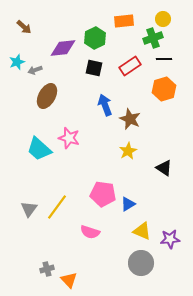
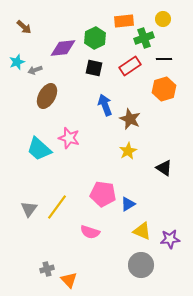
green cross: moved 9 px left
gray circle: moved 2 px down
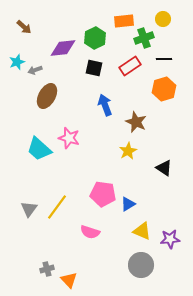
brown star: moved 6 px right, 3 px down
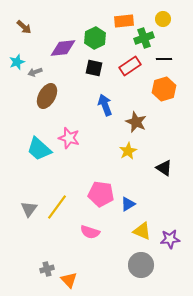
gray arrow: moved 2 px down
pink pentagon: moved 2 px left
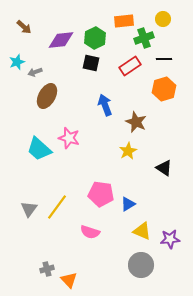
purple diamond: moved 2 px left, 8 px up
black square: moved 3 px left, 5 px up
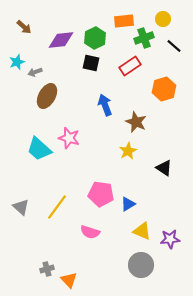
black line: moved 10 px right, 13 px up; rotated 42 degrees clockwise
gray triangle: moved 8 px left, 2 px up; rotated 24 degrees counterclockwise
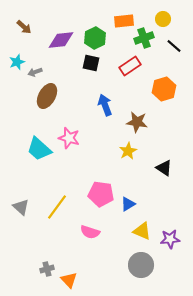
brown star: moved 1 px right; rotated 15 degrees counterclockwise
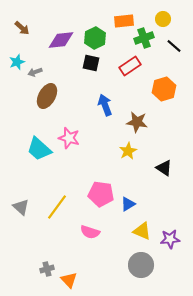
brown arrow: moved 2 px left, 1 px down
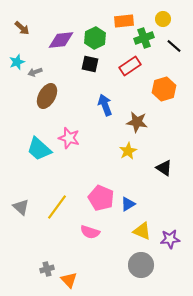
black square: moved 1 px left, 1 px down
pink pentagon: moved 4 px down; rotated 15 degrees clockwise
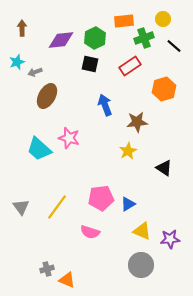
brown arrow: rotated 133 degrees counterclockwise
brown star: rotated 15 degrees counterclockwise
pink pentagon: rotated 30 degrees counterclockwise
gray triangle: rotated 12 degrees clockwise
orange triangle: moved 2 px left; rotated 24 degrees counterclockwise
